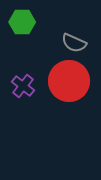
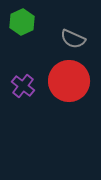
green hexagon: rotated 25 degrees counterclockwise
gray semicircle: moved 1 px left, 4 px up
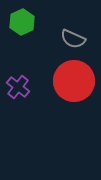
red circle: moved 5 px right
purple cross: moved 5 px left, 1 px down
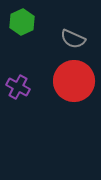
purple cross: rotated 10 degrees counterclockwise
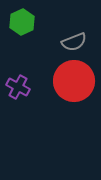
gray semicircle: moved 1 px right, 3 px down; rotated 45 degrees counterclockwise
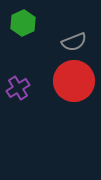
green hexagon: moved 1 px right, 1 px down
purple cross: moved 1 px down; rotated 30 degrees clockwise
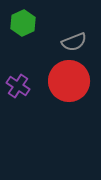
red circle: moved 5 px left
purple cross: moved 2 px up; rotated 25 degrees counterclockwise
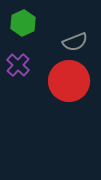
gray semicircle: moved 1 px right
purple cross: moved 21 px up; rotated 10 degrees clockwise
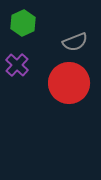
purple cross: moved 1 px left
red circle: moved 2 px down
